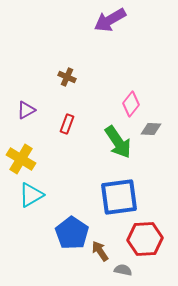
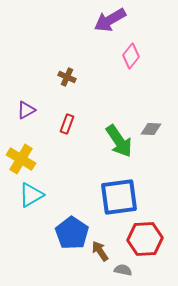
pink diamond: moved 48 px up
green arrow: moved 1 px right, 1 px up
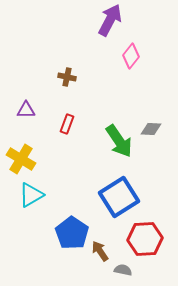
purple arrow: rotated 148 degrees clockwise
brown cross: rotated 12 degrees counterclockwise
purple triangle: rotated 30 degrees clockwise
blue square: rotated 24 degrees counterclockwise
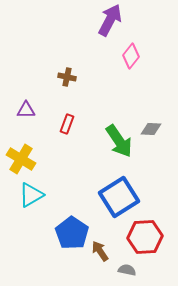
red hexagon: moved 2 px up
gray semicircle: moved 4 px right
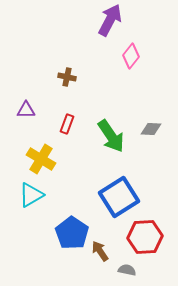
green arrow: moved 8 px left, 5 px up
yellow cross: moved 20 px right
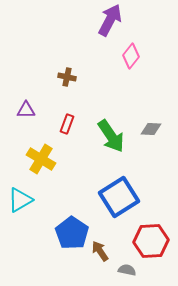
cyan triangle: moved 11 px left, 5 px down
red hexagon: moved 6 px right, 4 px down
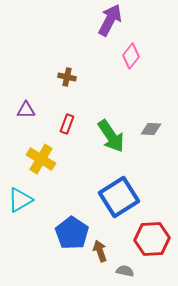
red hexagon: moved 1 px right, 2 px up
brown arrow: rotated 15 degrees clockwise
gray semicircle: moved 2 px left, 1 px down
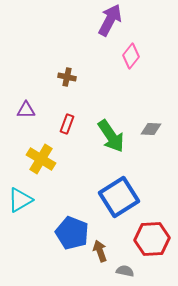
blue pentagon: rotated 12 degrees counterclockwise
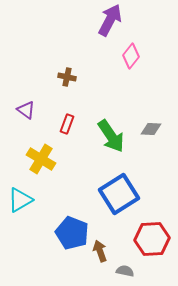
purple triangle: rotated 36 degrees clockwise
blue square: moved 3 px up
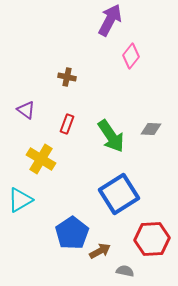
blue pentagon: rotated 16 degrees clockwise
brown arrow: rotated 80 degrees clockwise
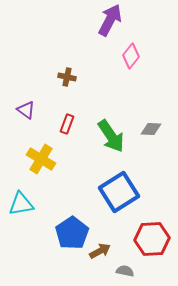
blue square: moved 2 px up
cyan triangle: moved 1 px right, 4 px down; rotated 20 degrees clockwise
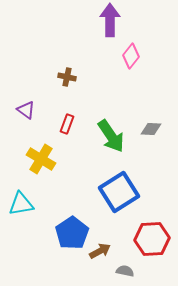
purple arrow: rotated 28 degrees counterclockwise
